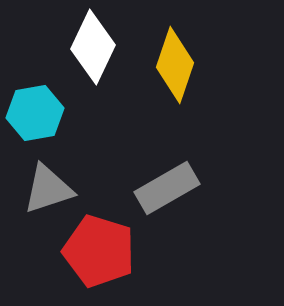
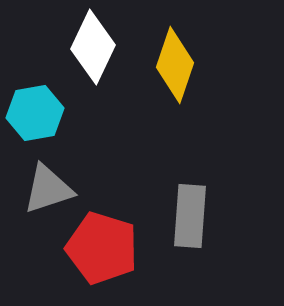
gray rectangle: moved 23 px right, 28 px down; rotated 56 degrees counterclockwise
red pentagon: moved 3 px right, 3 px up
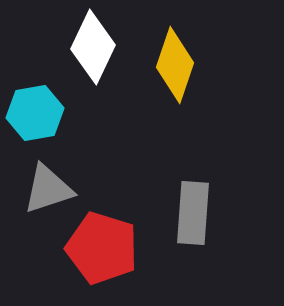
gray rectangle: moved 3 px right, 3 px up
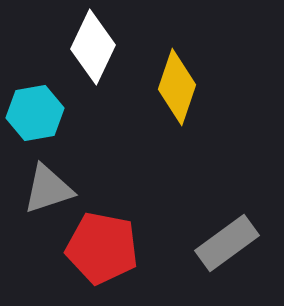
yellow diamond: moved 2 px right, 22 px down
gray rectangle: moved 34 px right, 30 px down; rotated 50 degrees clockwise
red pentagon: rotated 6 degrees counterclockwise
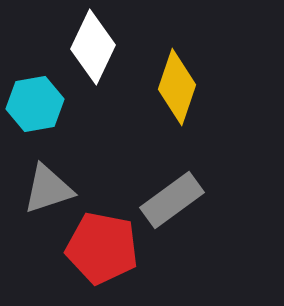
cyan hexagon: moved 9 px up
gray rectangle: moved 55 px left, 43 px up
